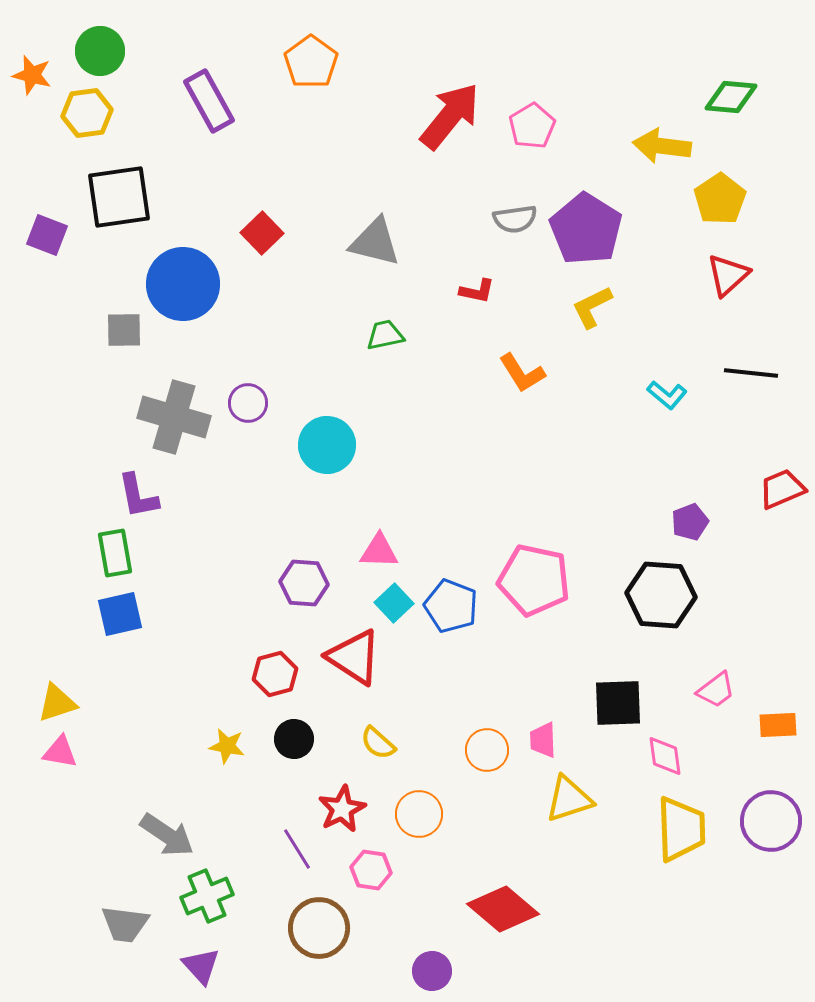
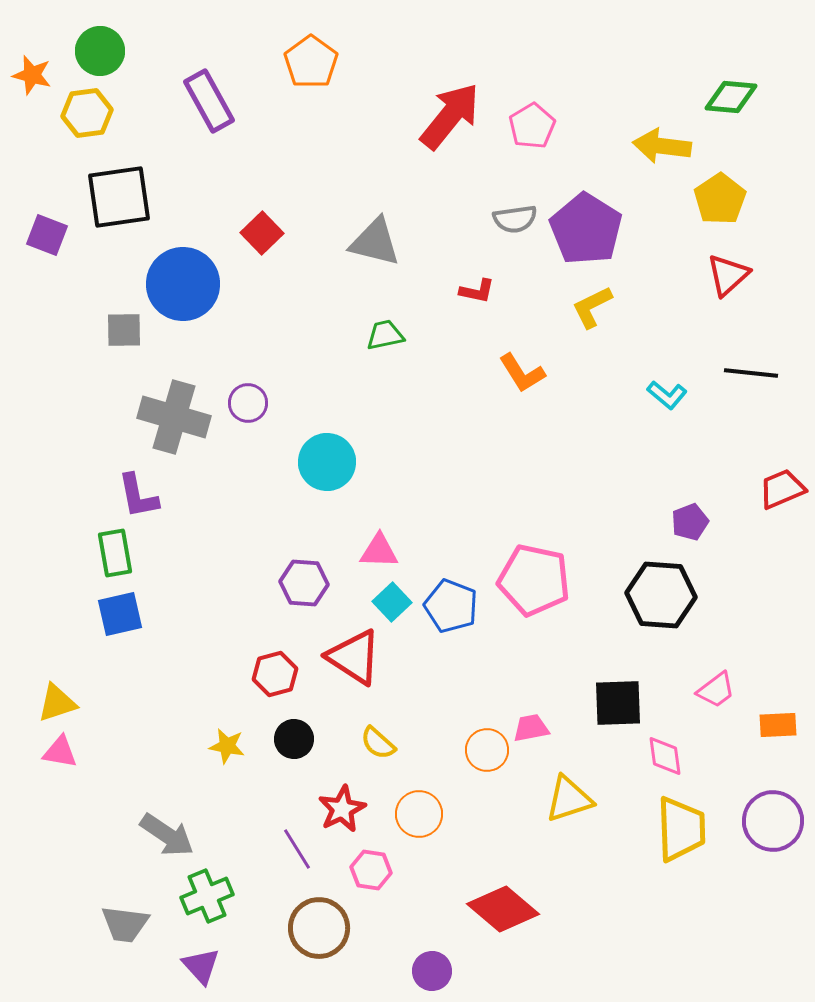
cyan circle at (327, 445): moved 17 px down
cyan square at (394, 603): moved 2 px left, 1 px up
pink trapezoid at (543, 740): moved 12 px left, 12 px up; rotated 81 degrees clockwise
purple circle at (771, 821): moved 2 px right
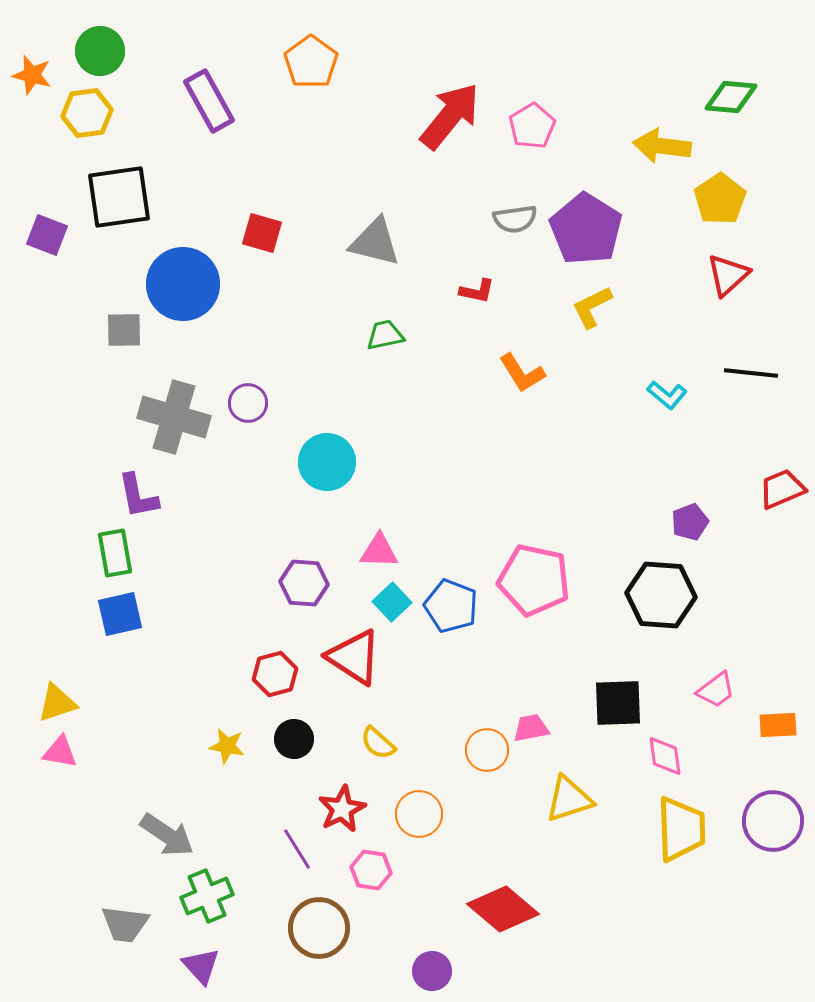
red square at (262, 233): rotated 30 degrees counterclockwise
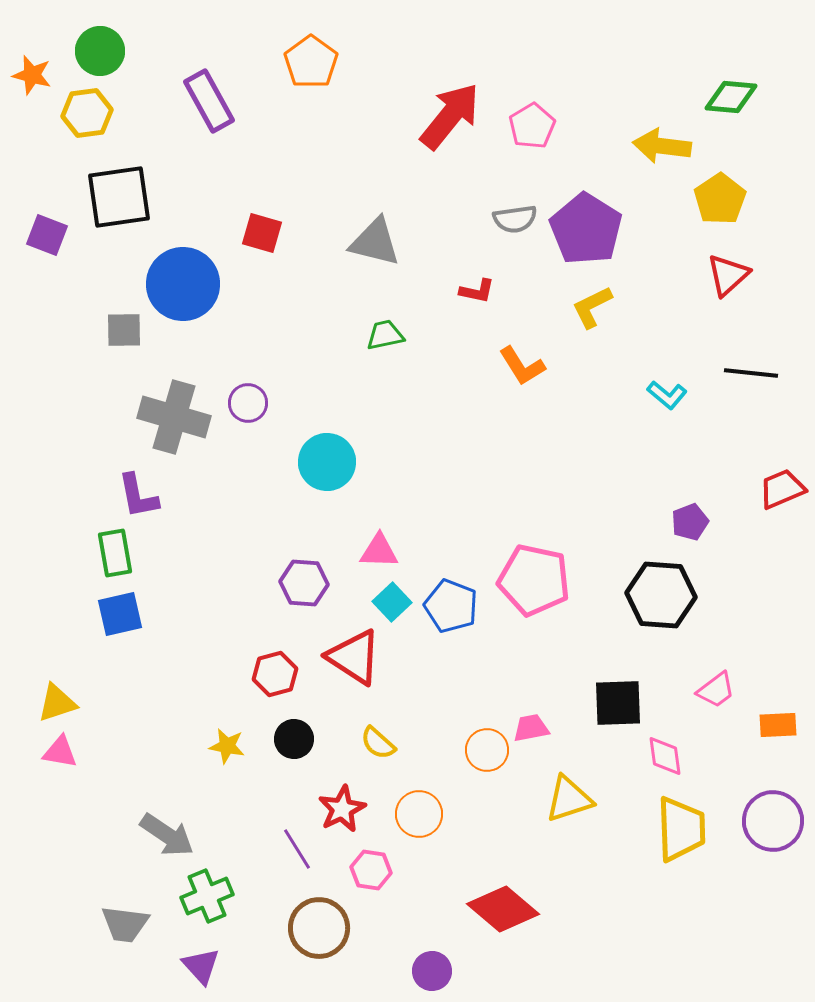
orange L-shape at (522, 373): moved 7 px up
